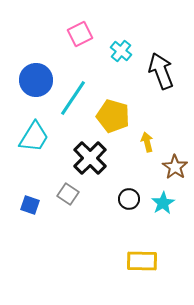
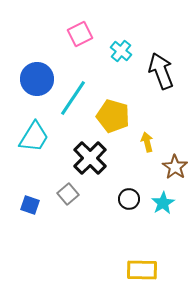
blue circle: moved 1 px right, 1 px up
gray square: rotated 15 degrees clockwise
yellow rectangle: moved 9 px down
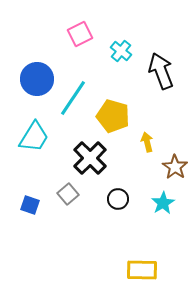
black circle: moved 11 px left
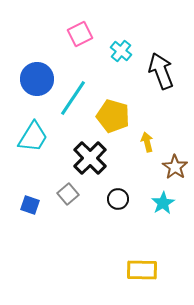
cyan trapezoid: moved 1 px left
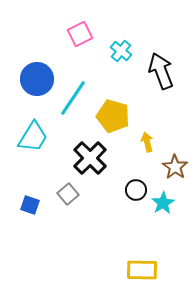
black circle: moved 18 px right, 9 px up
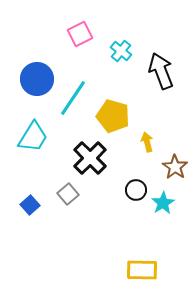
blue square: rotated 30 degrees clockwise
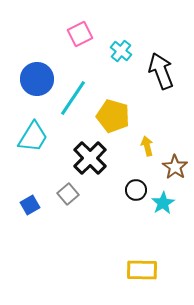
yellow arrow: moved 4 px down
blue square: rotated 12 degrees clockwise
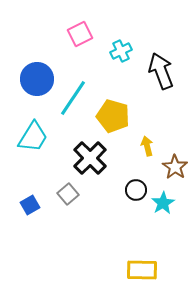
cyan cross: rotated 25 degrees clockwise
